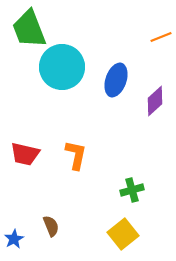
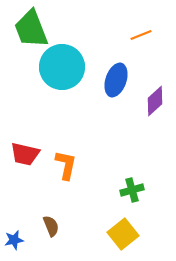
green trapezoid: moved 2 px right
orange line: moved 20 px left, 2 px up
orange L-shape: moved 10 px left, 10 px down
blue star: moved 1 px down; rotated 18 degrees clockwise
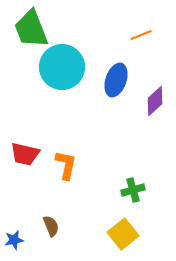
green cross: moved 1 px right
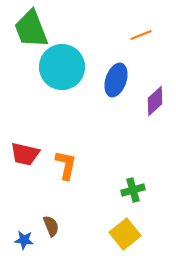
yellow square: moved 2 px right
blue star: moved 10 px right; rotated 18 degrees clockwise
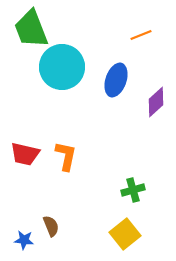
purple diamond: moved 1 px right, 1 px down
orange L-shape: moved 9 px up
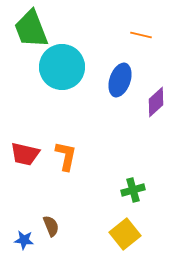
orange line: rotated 35 degrees clockwise
blue ellipse: moved 4 px right
